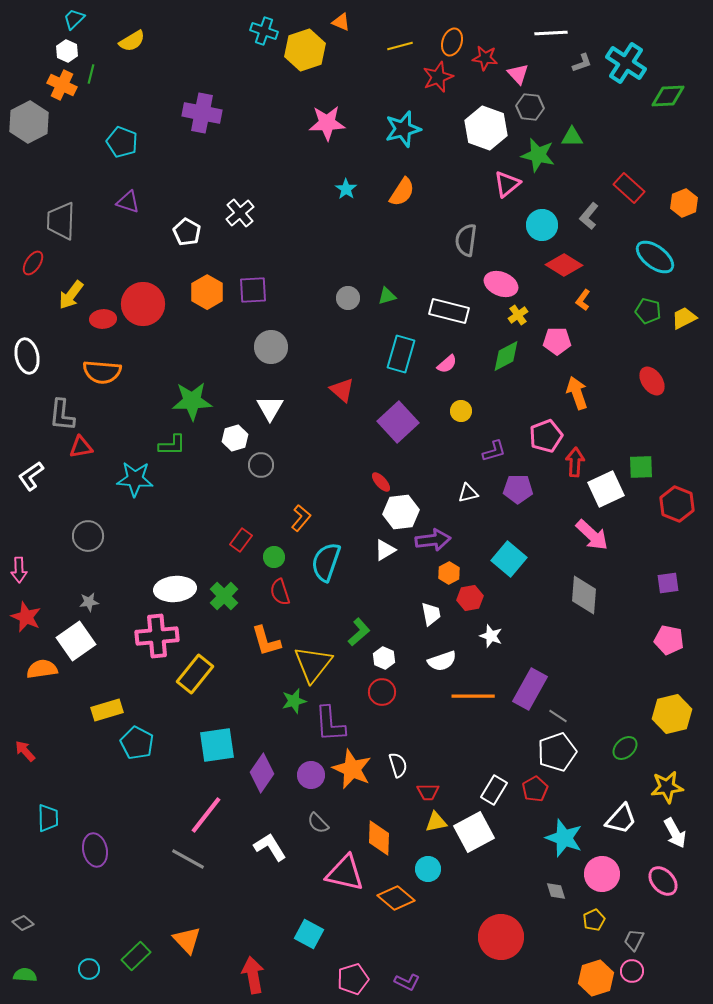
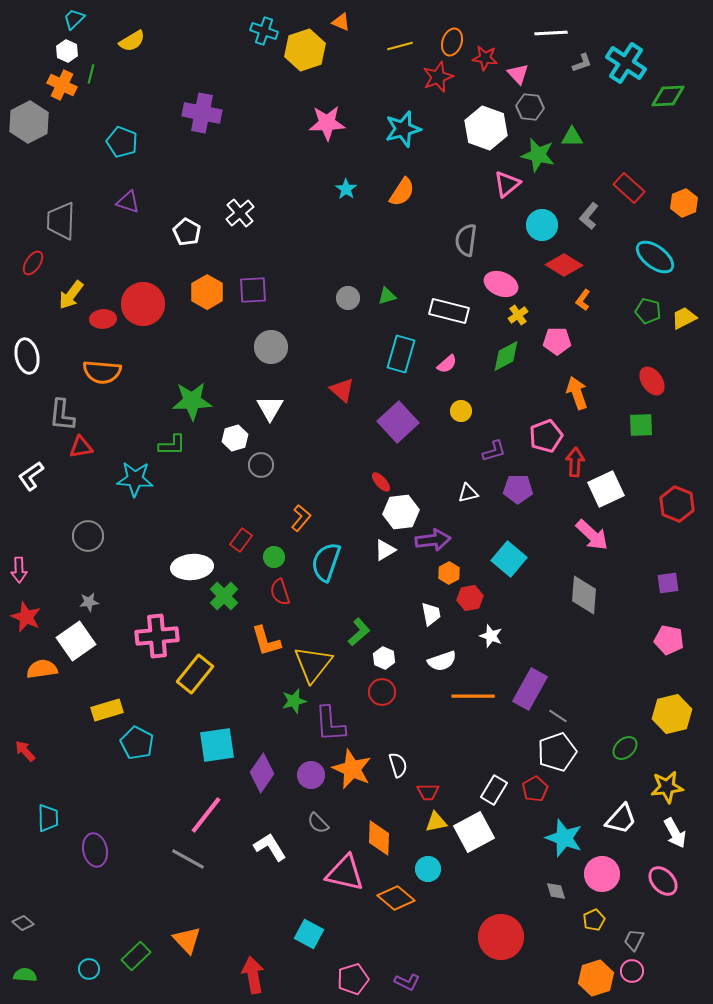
green square at (641, 467): moved 42 px up
white ellipse at (175, 589): moved 17 px right, 22 px up
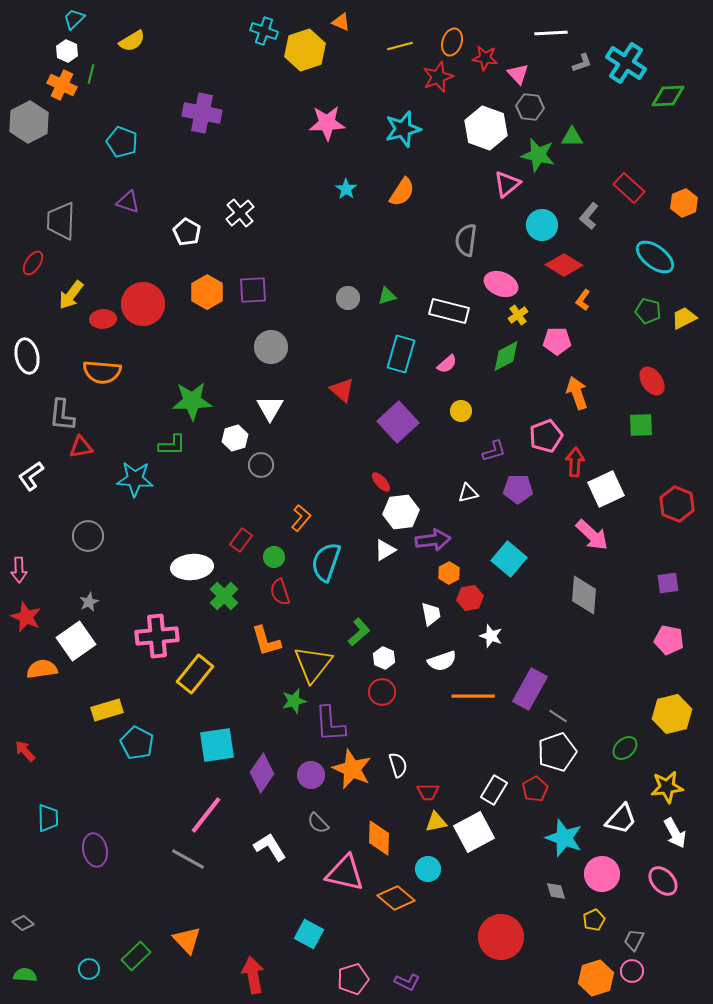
gray star at (89, 602): rotated 18 degrees counterclockwise
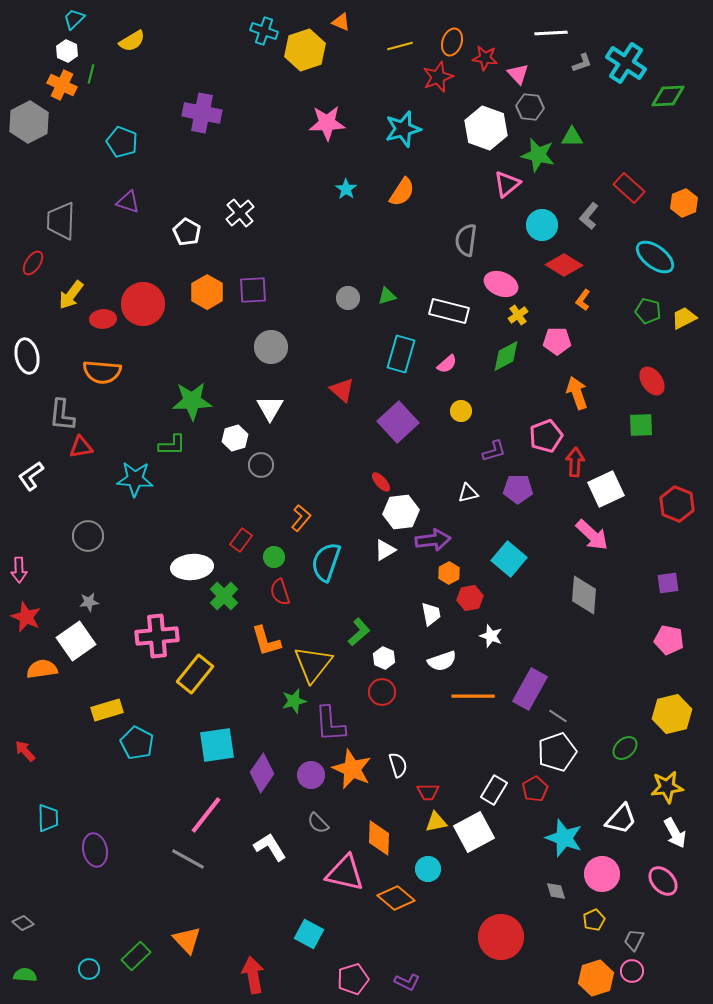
gray star at (89, 602): rotated 18 degrees clockwise
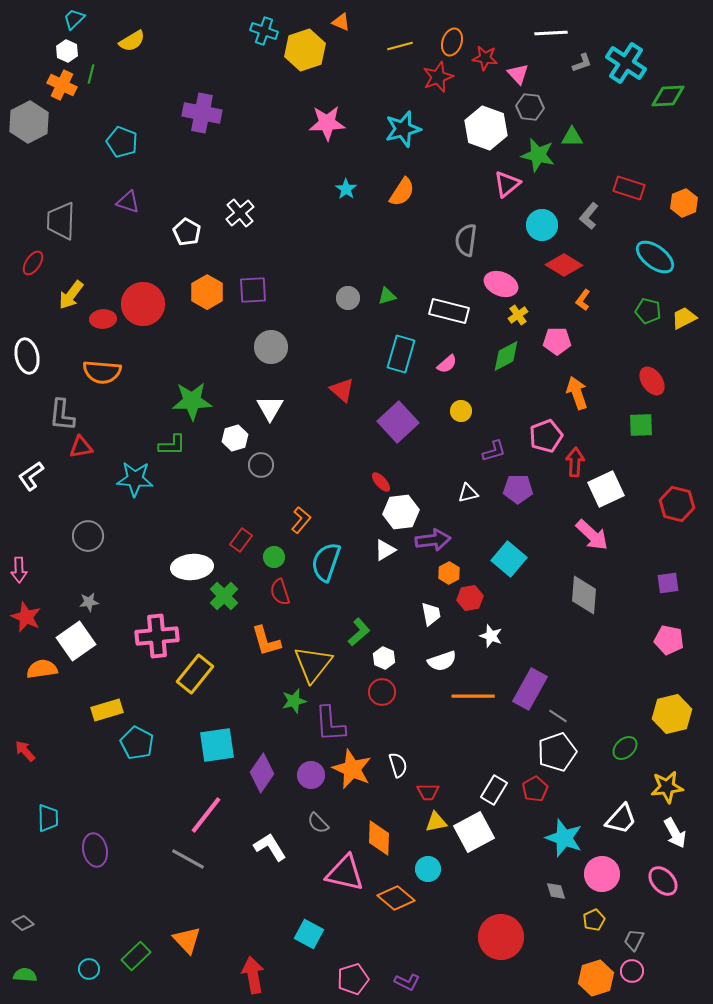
red rectangle at (629, 188): rotated 24 degrees counterclockwise
red hexagon at (677, 504): rotated 8 degrees counterclockwise
orange L-shape at (301, 518): moved 2 px down
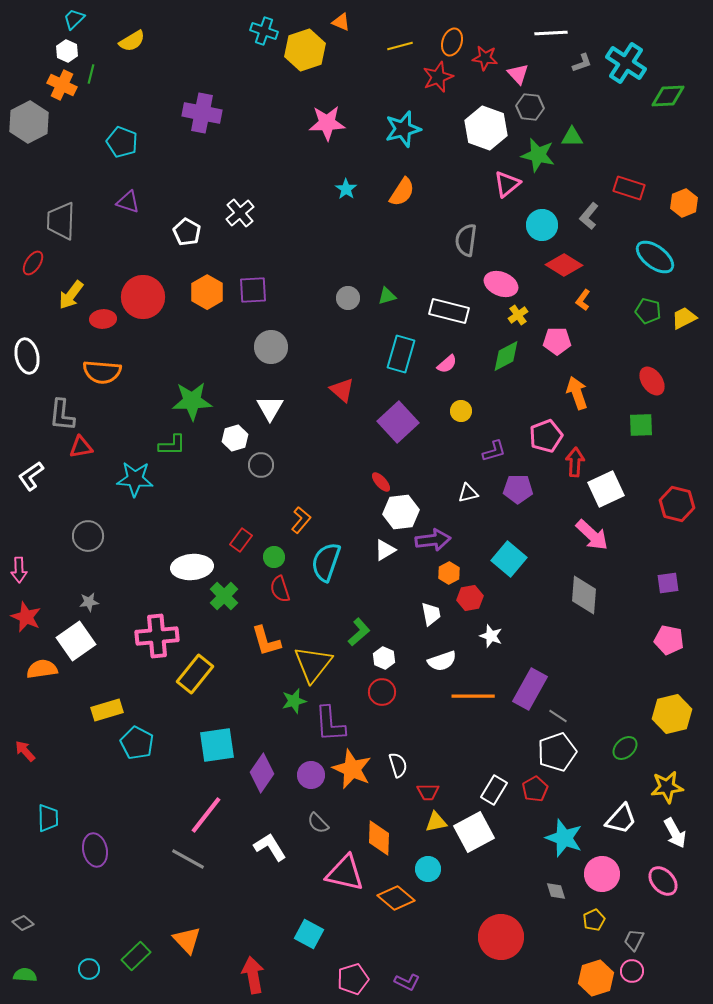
red circle at (143, 304): moved 7 px up
red semicircle at (280, 592): moved 3 px up
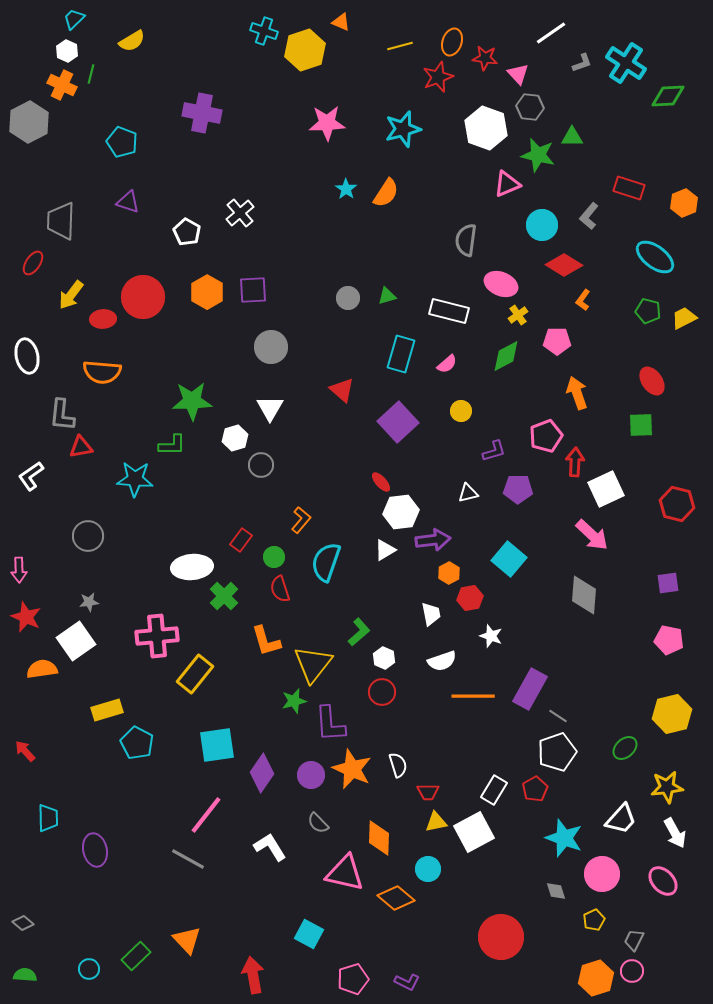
white line at (551, 33): rotated 32 degrees counterclockwise
pink triangle at (507, 184): rotated 16 degrees clockwise
orange semicircle at (402, 192): moved 16 px left, 1 px down
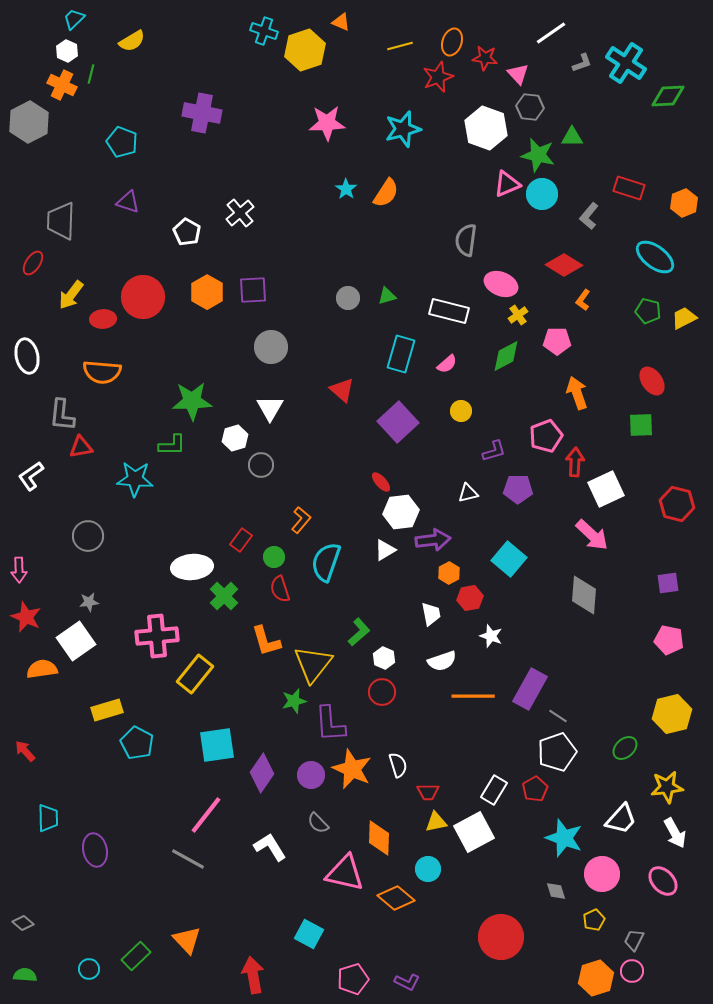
cyan circle at (542, 225): moved 31 px up
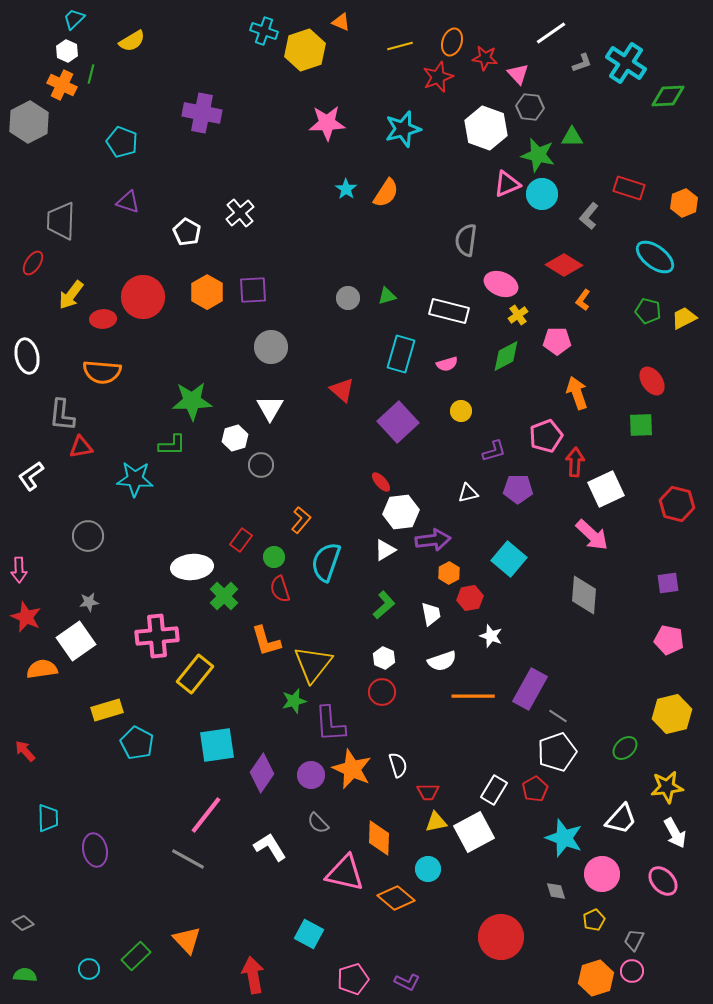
pink semicircle at (447, 364): rotated 25 degrees clockwise
green L-shape at (359, 632): moved 25 px right, 27 px up
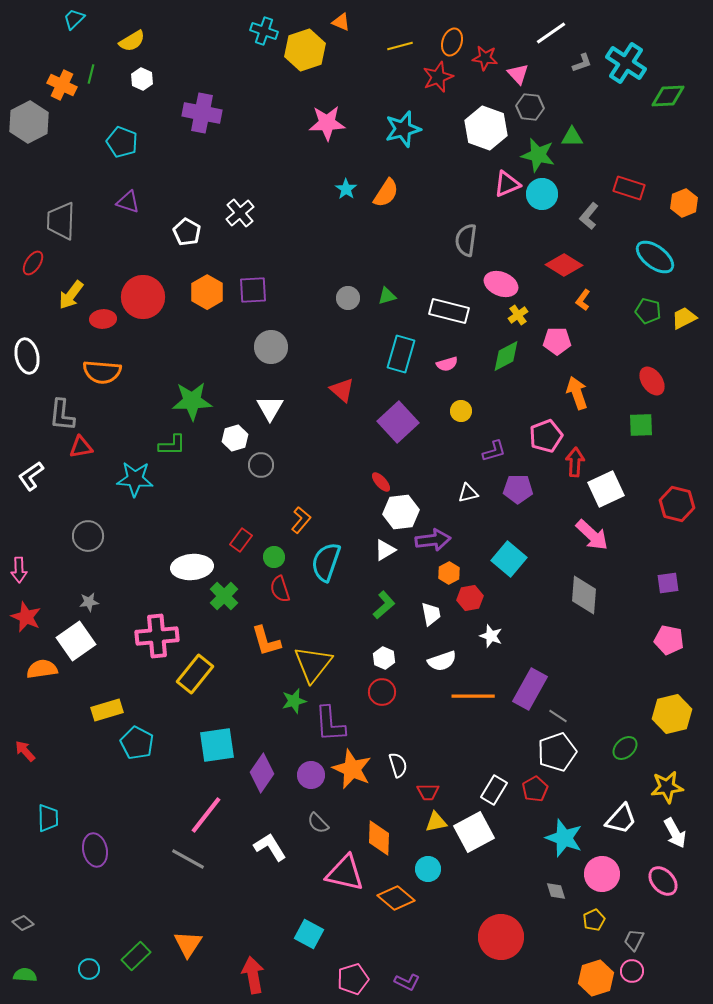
white hexagon at (67, 51): moved 75 px right, 28 px down
orange triangle at (187, 940): moved 1 px right, 4 px down; rotated 16 degrees clockwise
